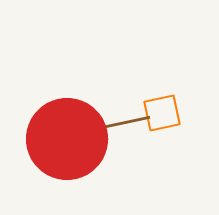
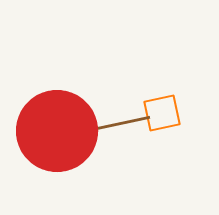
red circle: moved 10 px left, 8 px up
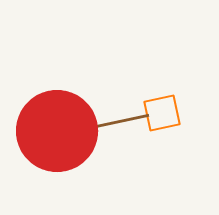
brown line: moved 1 px left, 2 px up
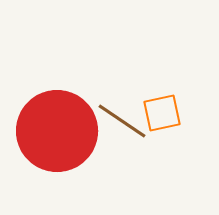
brown line: rotated 46 degrees clockwise
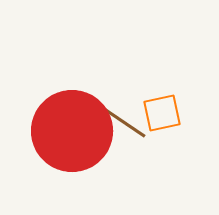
red circle: moved 15 px right
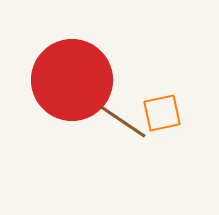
red circle: moved 51 px up
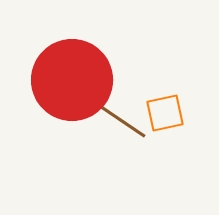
orange square: moved 3 px right
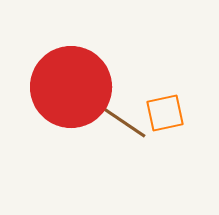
red circle: moved 1 px left, 7 px down
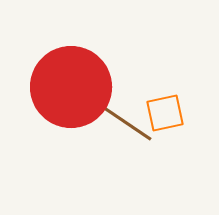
brown line: moved 6 px right, 3 px down
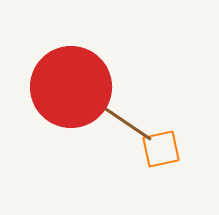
orange square: moved 4 px left, 36 px down
